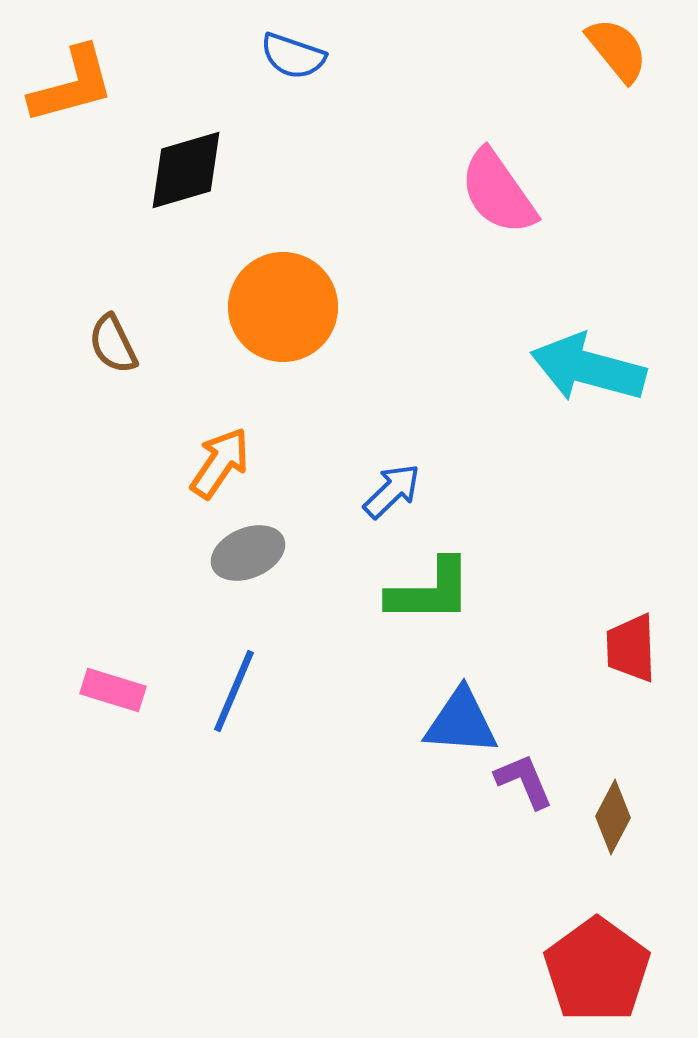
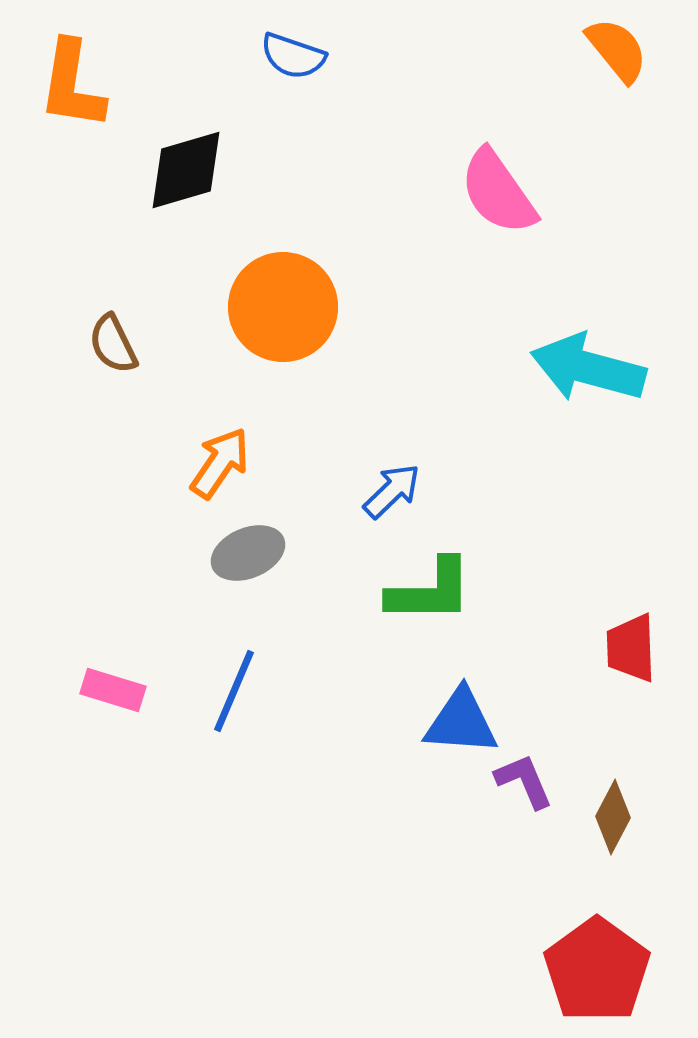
orange L-shape: rotated 114 degrees clockwise
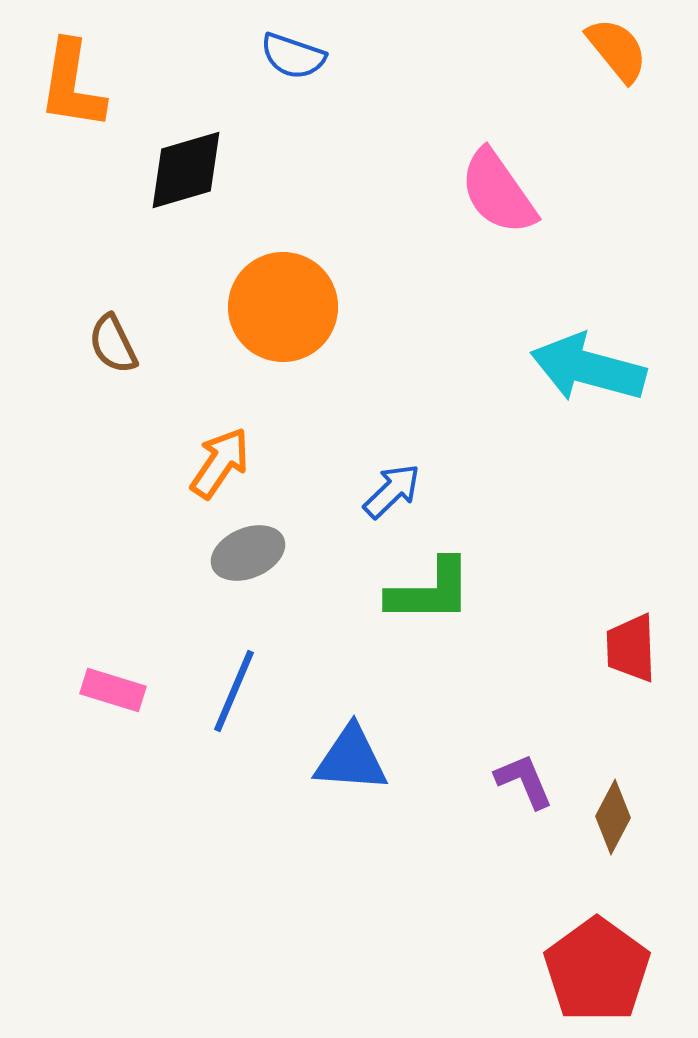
blue triangle: moved 110 px left, 37 px down
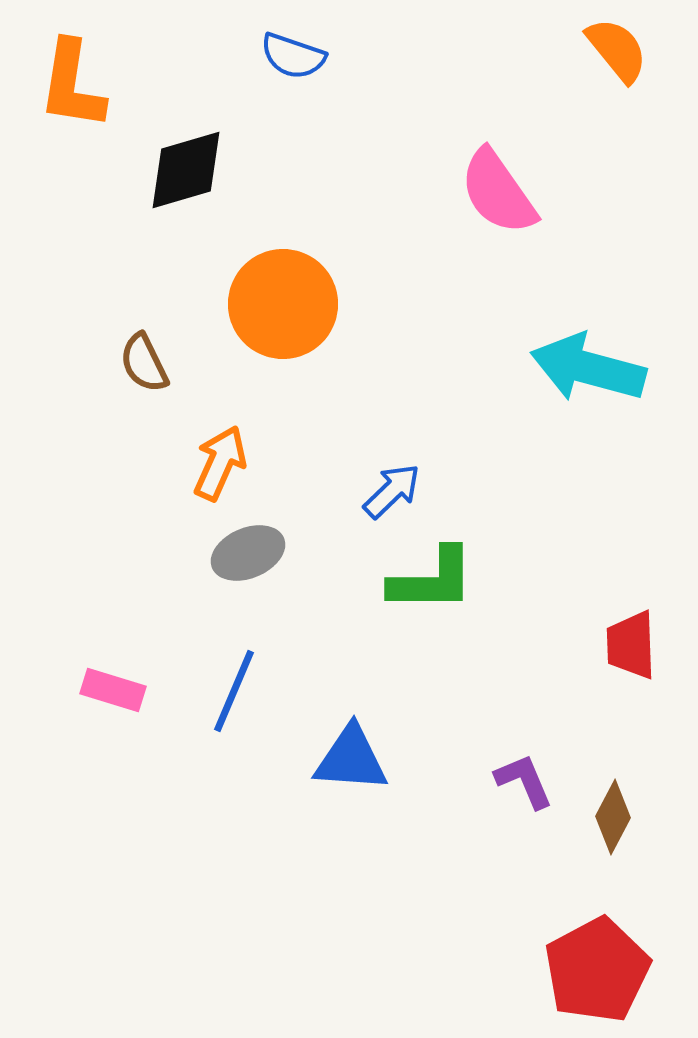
orange circle: moved 3 px up
brown semicircle: moved 31 px right, 19 px down
orange arrow: rotated 10 degrees counterclockwise
green L-shape: moved 2 px right, 11 px up
red trapezoid: moved 3 px up
red pentagon: rotated 8 degrees clockwise
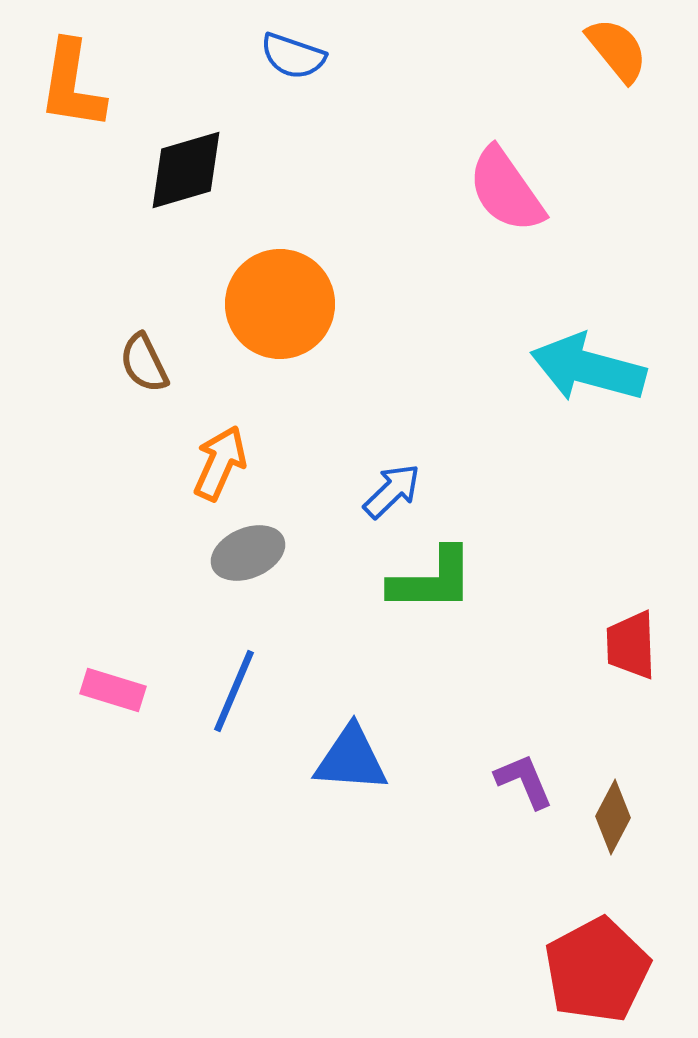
pink semicircle: moved 8 px right, 2 px up
orange circle: moved 3 px left
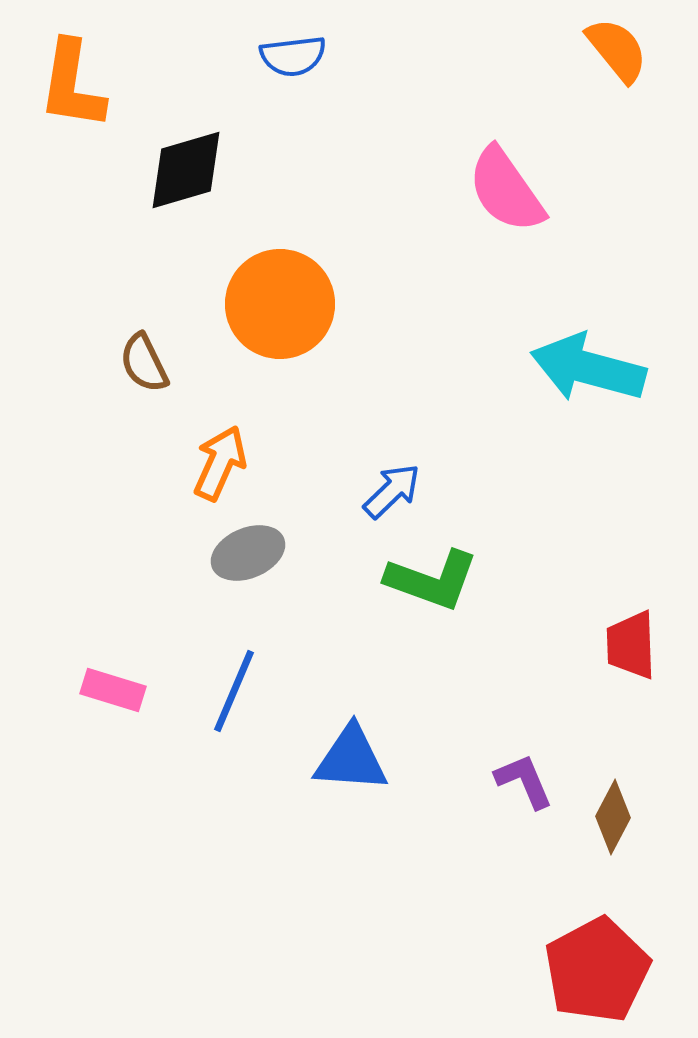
blue semicircle: rotated 26 degrees counterclockwise
green L-shape: rotated 20 degrees clockwise
